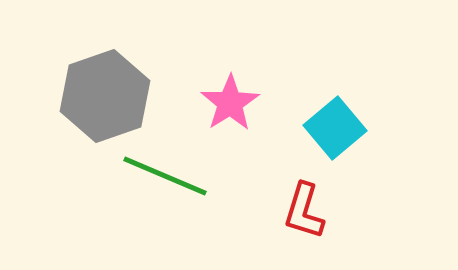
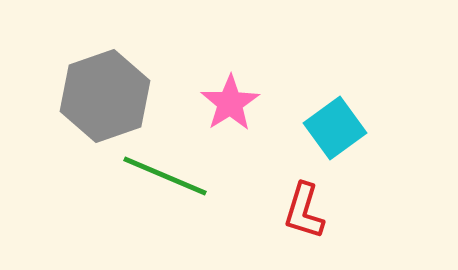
cyan square: rotated 4 degrees clockwise
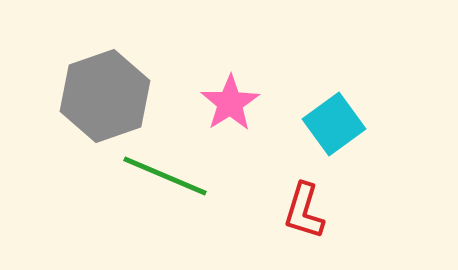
cyan square: moved 1 px left, 4 px up
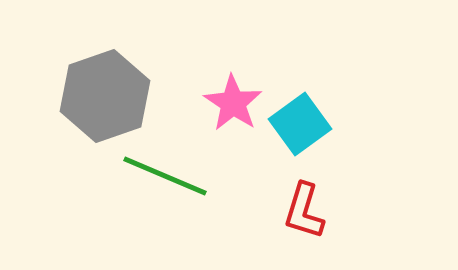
pink star: moved 3 px right; rotated 6 degrees counterclockwise
cyan square: moved 34 px left
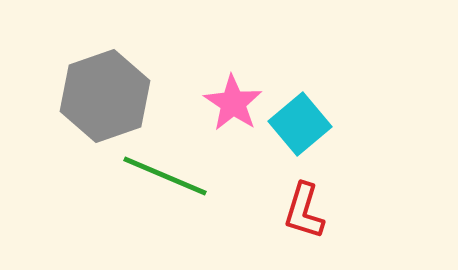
cyan square: rotated 4 degrees counterclockwise
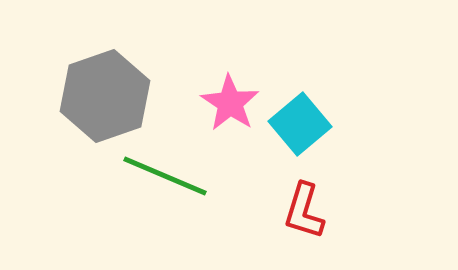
pink star: moved 3 px left
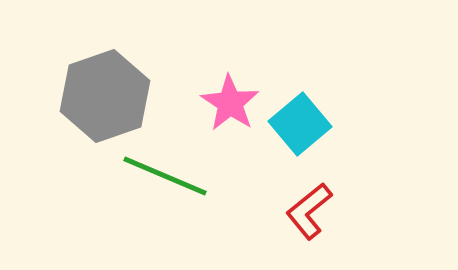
red L-shape: moved 5 px right; rotated 34 degrees clockwise
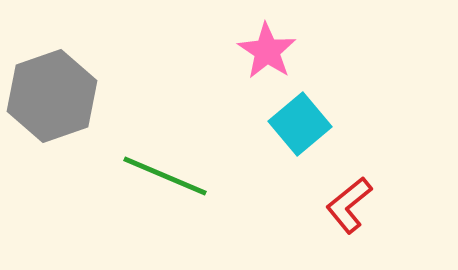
gray hexagon: moved 53 px left
pink star: moved 37 px right, 52 px up
red L-shape: moved 40 px right, 6 px up
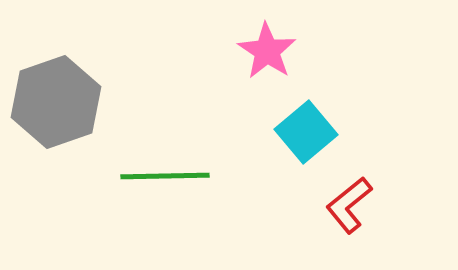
gray hexagon: moved 4 px right, 6 px down
cyan square: moved 6 px right, 8 px down
green line: rotated 24 degrees counterclockwise
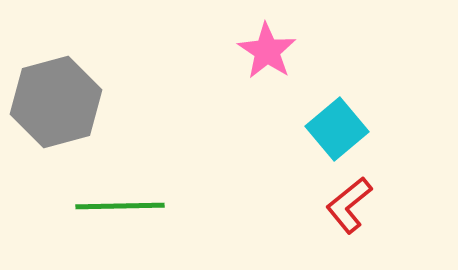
gray hexagon: rotated 4 degrees clockwise
cyan square: moved 31 px right, 3 px up
green line: moved 45 px left, 30 px down
